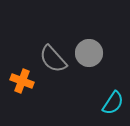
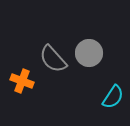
cyan semicircle: moved 6 px up
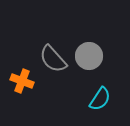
gray circle: moved 3 px down
cyan semicircle: moved 13 px left, 2 px down
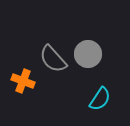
gray circle: moved 1 px left, 2 px up
orange cross: moved 1 px right
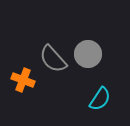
orange cross: moved 1 px up
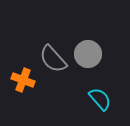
cyan semicircle: rotated 75 degrees counterclockwise
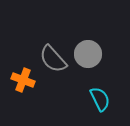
cyan semicircle: rotated 15 degrees clockwise
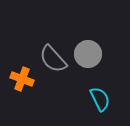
orange cross: moved 1 px left, 1 px up
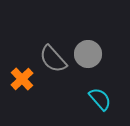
orange cross: rotated 25 degrees clockwise
cyan semicircle: rotated 15 degrees counterclockwise
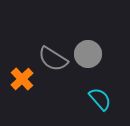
gray semicircle: rotated 16 degrees counterclockwise
